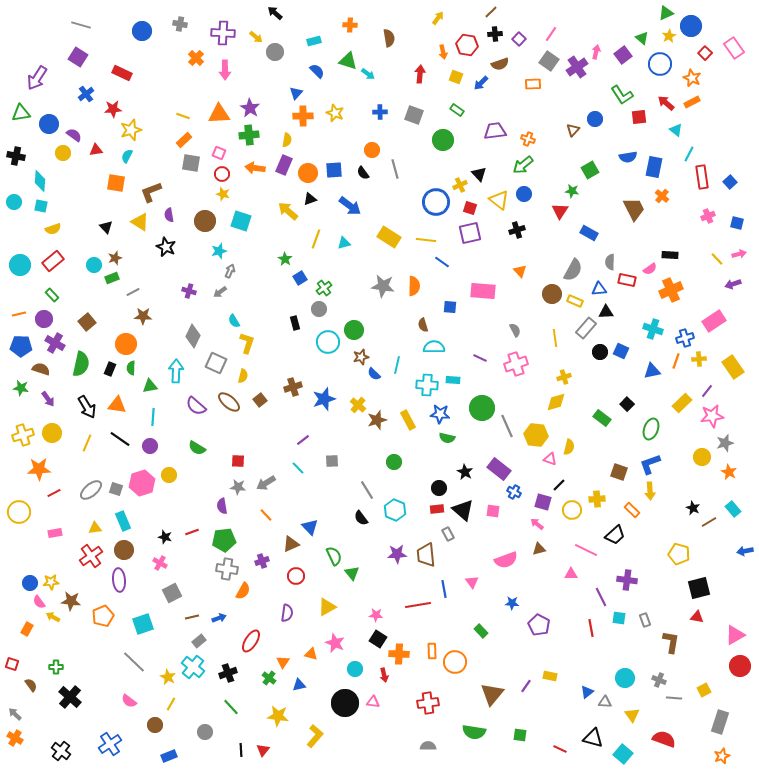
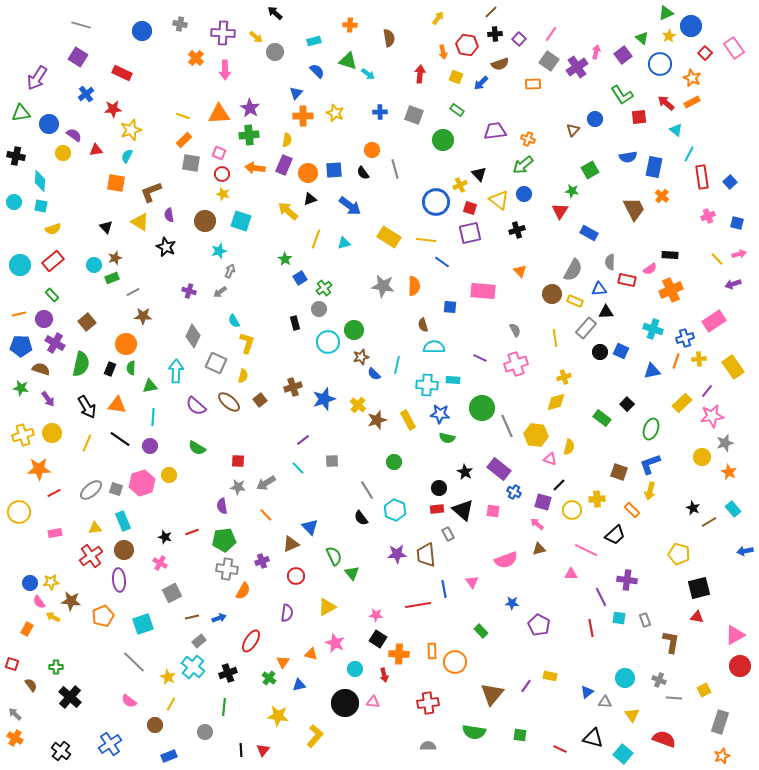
yellow arrow at (650, 491): rotated 18 degrees clockwise
green line at (231, 707): moved 7 px left; rotated 48 degrees clockwise
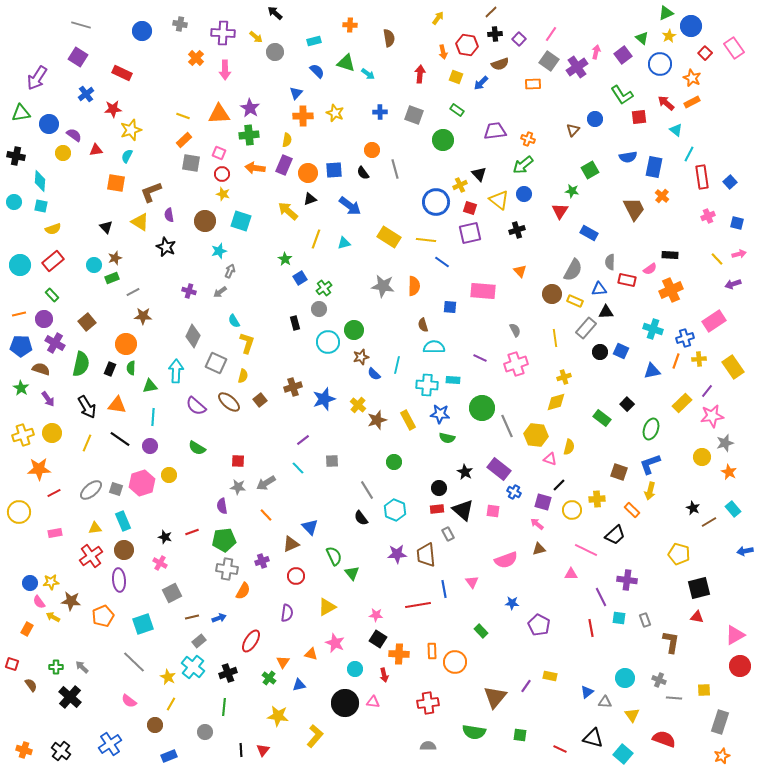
green triangle at (348, 61): moved 2 px left, 2 px down
green star at (21, 388): rotated 21 degrees clockwise
yellow square at (704, 690): rotated 24 degrees clockwise
brown triangle at (492, 694): moved 3 px right, 3 px down
gray arrow at (15, 714): moved 67 px right, 47 px up
orange cross at (15, 738): moved 9 px right, 12 px down; rotated 14 degrees counterclockwise
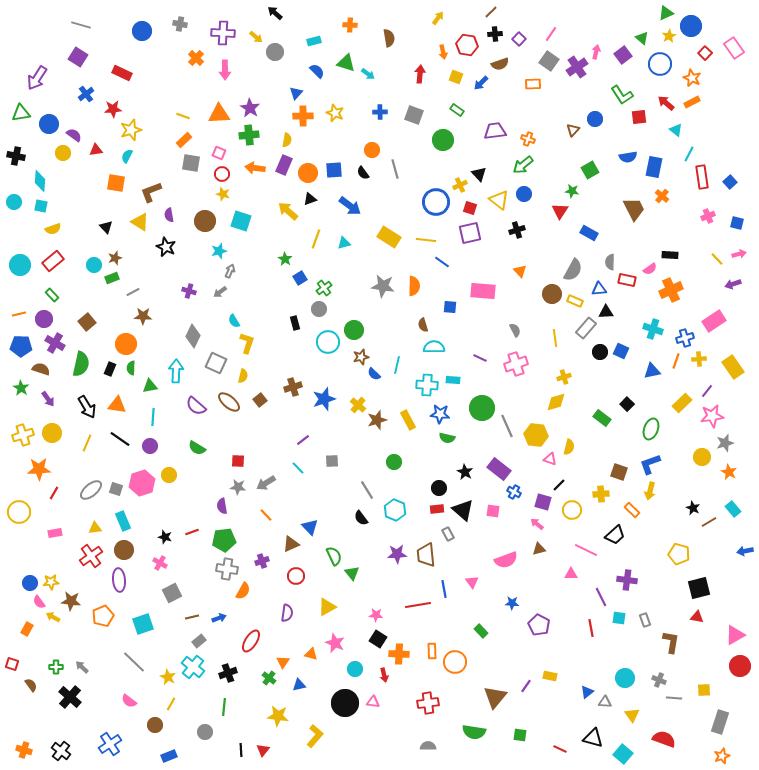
red line at (54, 493): rotated 32 degrees counterclockwise
yellow cross at (597, 499): moved 4 px right, 5 px up
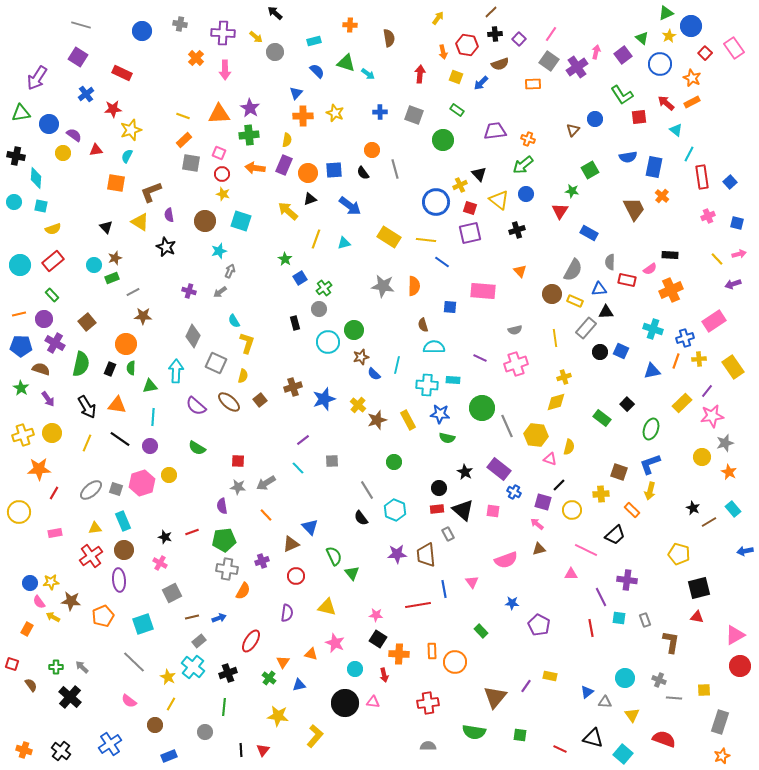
cyan diamond at (40, 181): moved 4 px left, 3 px up
blue circle at (524, 194): moved 2 px right
gray semicircle at (515, 330): rotated 104 degrees clockwise
yellow triangle at (327, 607): rotated 42 degrees clockwise
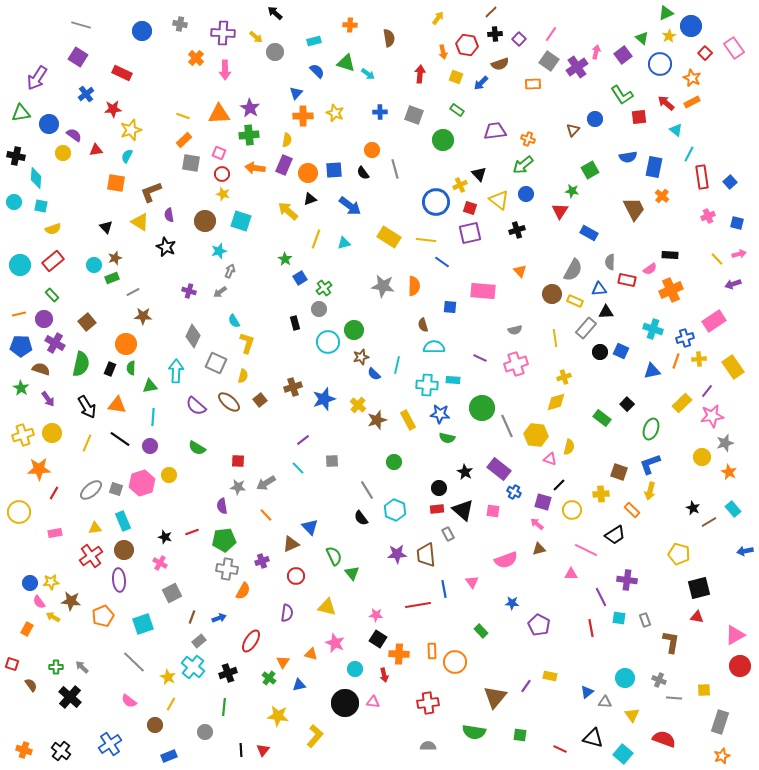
black trapezoid at (615, 535): rotated 10 degrees clockwise
brown line at (192, 617): rotated 56 degrees counterclockwise
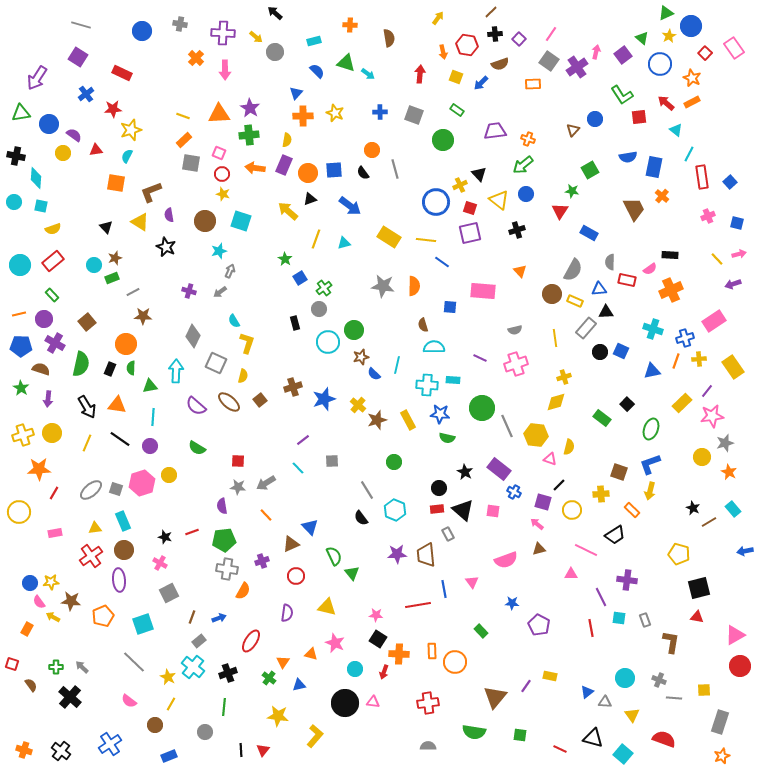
purple arrow at (48, 399): rotated 42 degrees clockwise
gray square at (172, 593): moved 3 px left
red arrow at (384, 675): moved 3 px up; rotated 32 degrees clockwise
